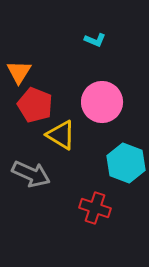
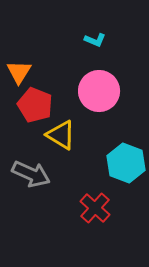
pink circle: moved 3 px left, 11 px up
red cross: rotated 24 degrees clockwise
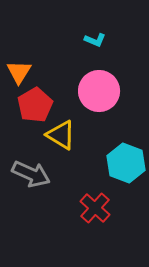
red pentagon: rotated 20 degrees clockwise
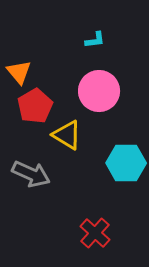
cyan L-shape: rotated 30 degrees counterclockwise
orange triangle: rotated 12 degrees counterclockwise
red pentagon: moved 1 px down
yellow triangle: moved 6 px right
cyan hexagon: rotated 21 degrees counterclockwise
red cross: moved 25 px down
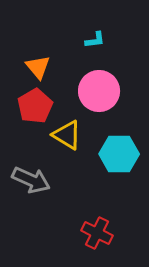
orange triangle: moved 19 px right, 5 px up
cyan hexagon: moved 7 px left, 9 px up
gray arrow: moved 6 px down
red cross: moved 2 px right; rotated 16 degrees counterclockwise
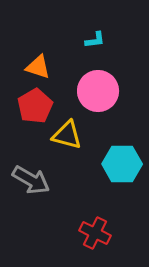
orange triangle: rotated 32 degrees counterclockwise
pink circle: moved 1 px left
yellow triangle: rotated 16 degrees counterclockwise
cyan hexagon: moved 3 px right, 10 px down
gray arrow: rotated 6 degrees clockwise
red cross: moved 2 px left
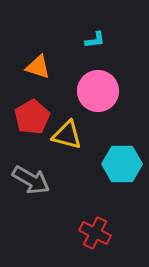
red pentagon: moved 3 px left, 11 px down
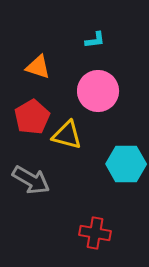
cyan hexagon: moved 4 px right
red cross: rotated 16 degrees counterclockwise
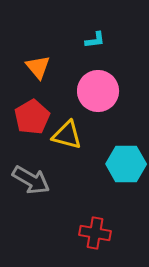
orange triangle: rotated 32 degrees clockwise
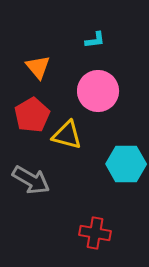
red pentagon: moved 2 px up
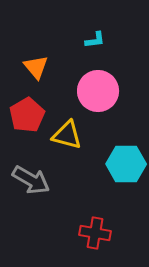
orange triangle: moved 2 px left
red pentagon: moved 5 px left
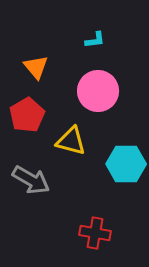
yellow triangle: moved 4 px right, 6 px down
